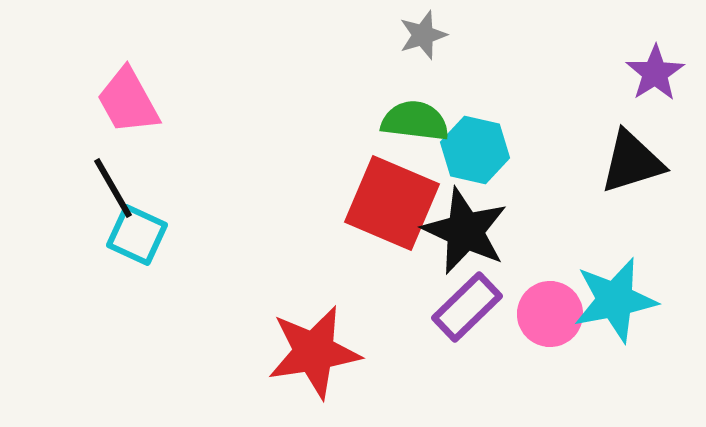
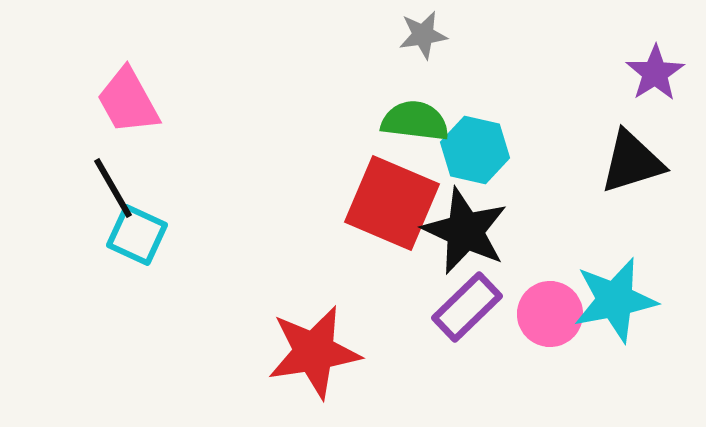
gray star: rotated 9 degrees clockwise
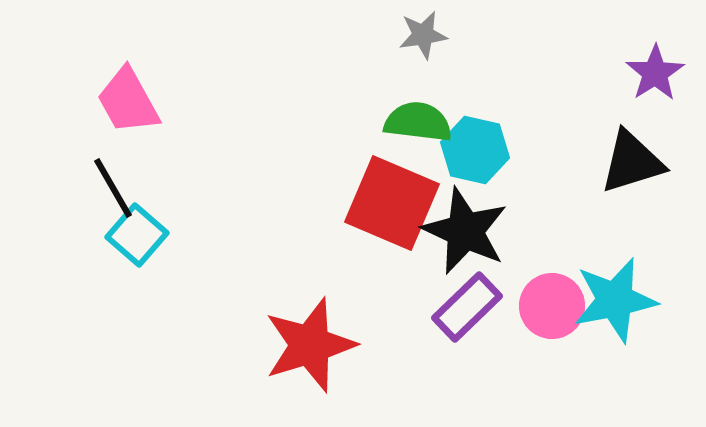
green semicircle: moved 3 px right, 1 px down
cyan square: rotated 16 degrees clockwise
pink circle: moved 2 px right, 8 px up
red star: moved 4 px left, 7 px up; rotated 8 degrees counterclockwise
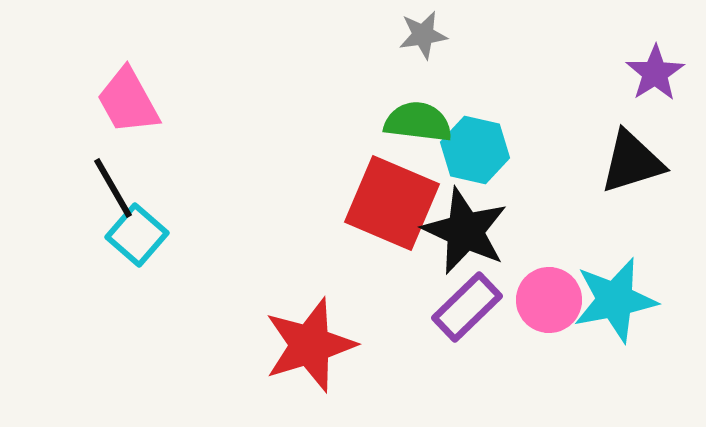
pink circle: moved 3 px left, 6 px up
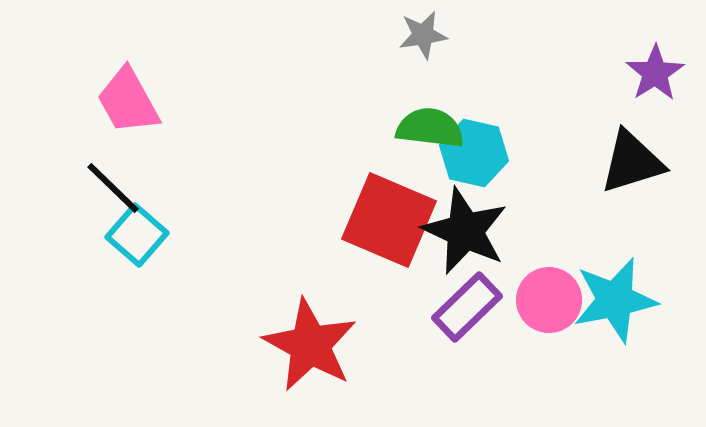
green semicircle: moved 12 px right, 6 px down
cyan hexagon: moved 1 px left, 3 px down
black line: rotated 16 degrees counterclockwise
red square: moved 3 px left, 17 px down
red star: rotated 26 degrees counterclockwise
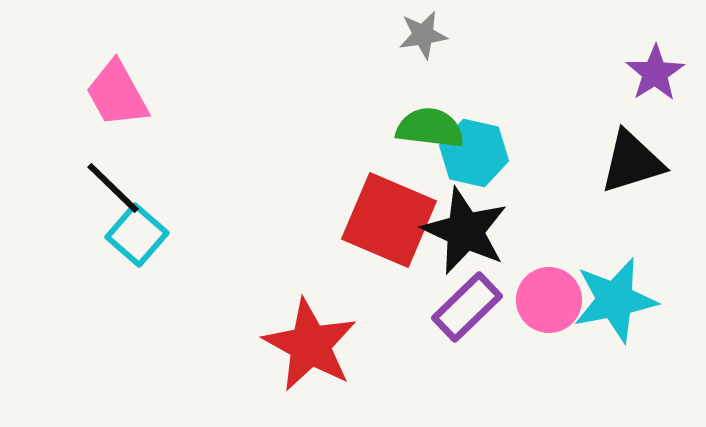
pink trapezoid: moved 11 px left, 7 px up
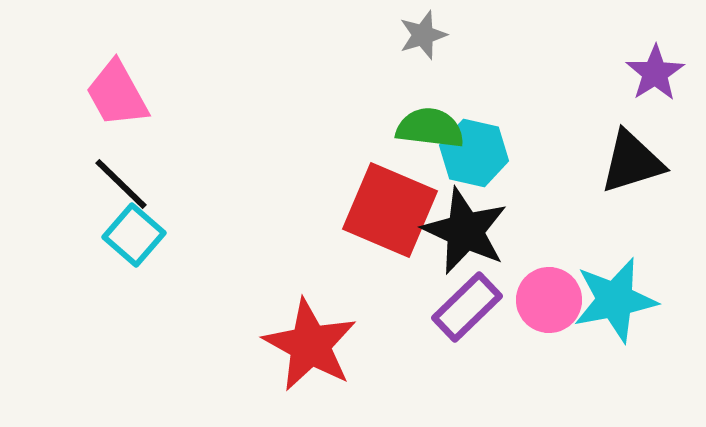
gray star: rotated 9 degrees counterclockwise
black line: moved 8 px right, 4 px up
red square: moved 1 px right, 10 px up
cyan square: moved 3 px left
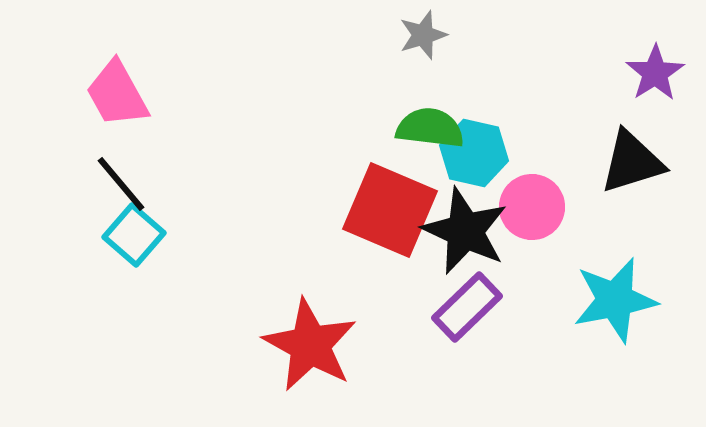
black line: rotated 6 degrees clockwise
pink circle: moved 17 px left, 93 px up
